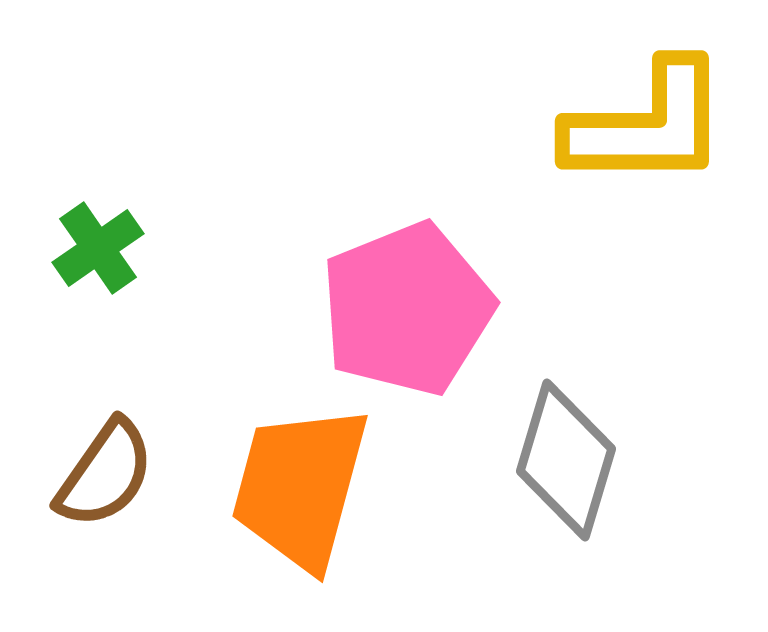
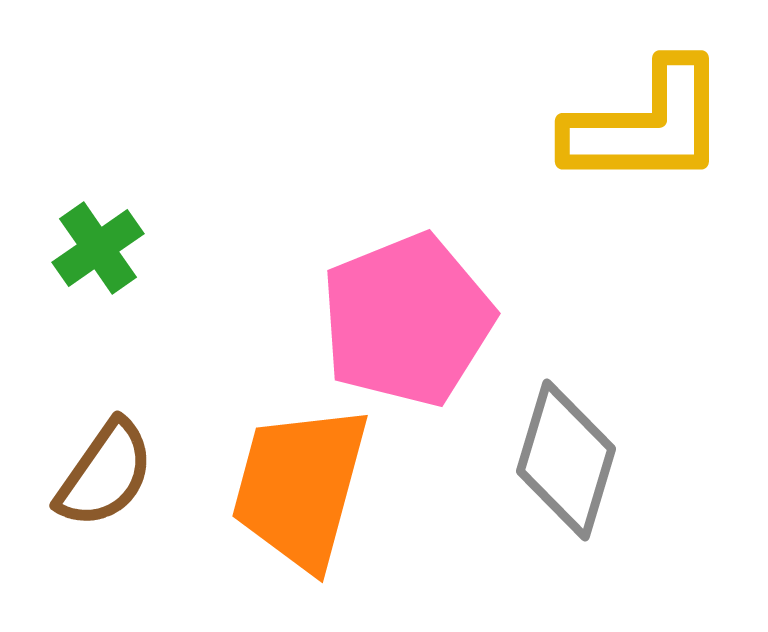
pink pentagon: moved 11 px down
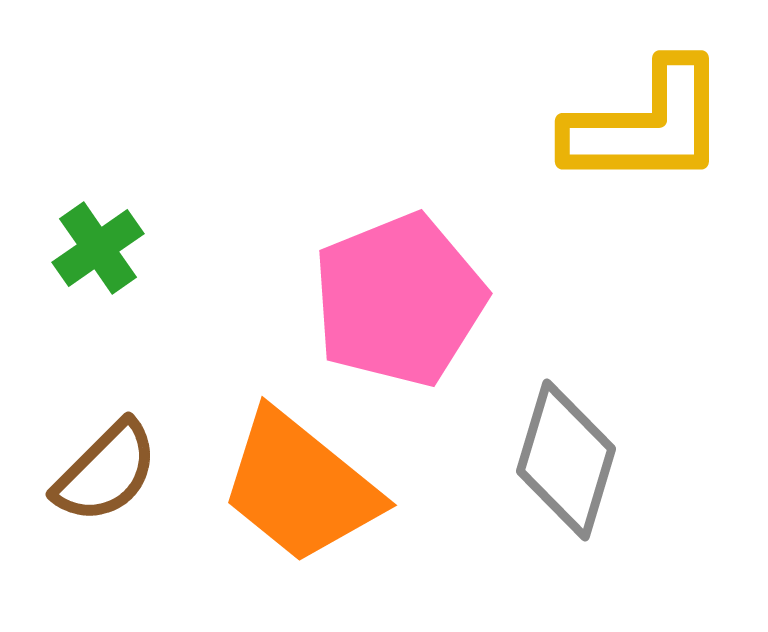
pink pentagon: moved 8 px left, 20 px up
brown semicircle: moved 1 px right, 2 px up; rotated 10 degrees clockwise
orange trapezoid: rotated 66 degrees counterclockwise
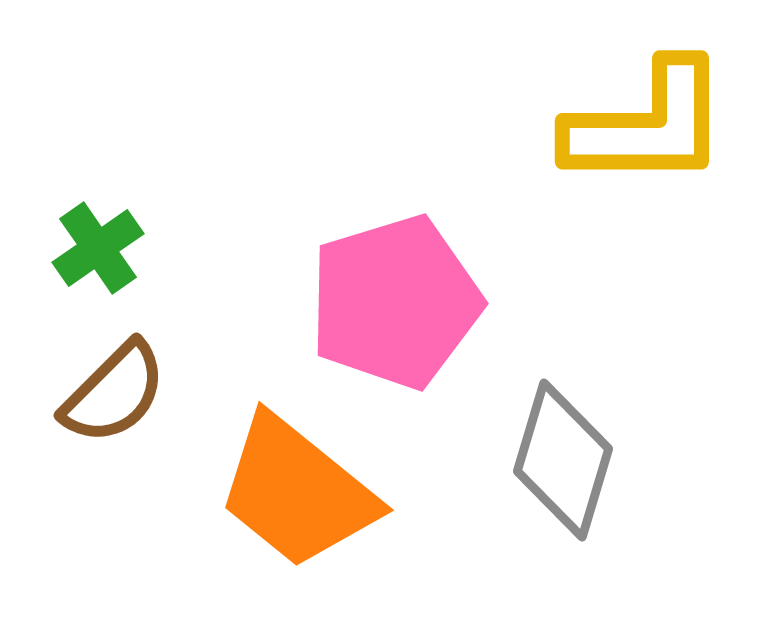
pink pentagon: moved 4 px left, 2 px down; rotated 5 degrees clockwise
gray diamond: moved 3 px left
brown semicircle: moved 8 px right, 79 px up
orange trapezoid: moved 3 px left, 5 px down
